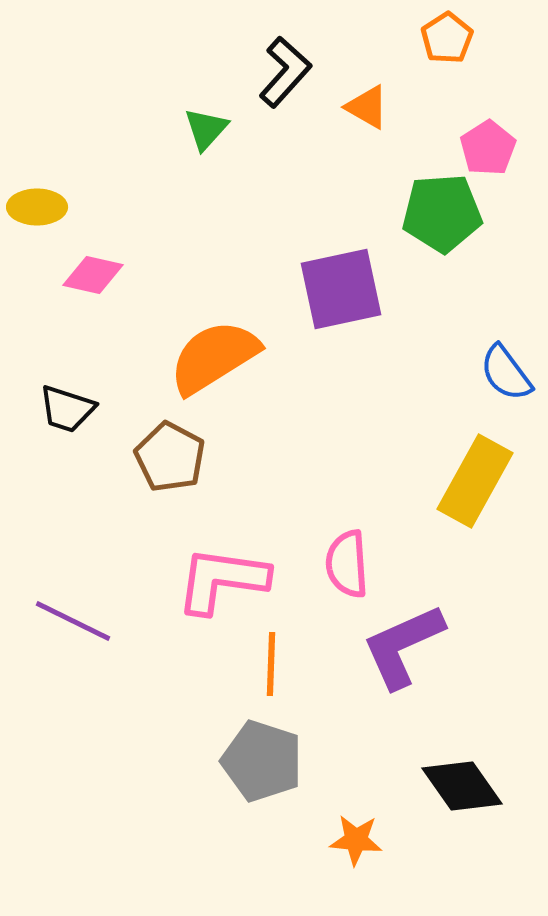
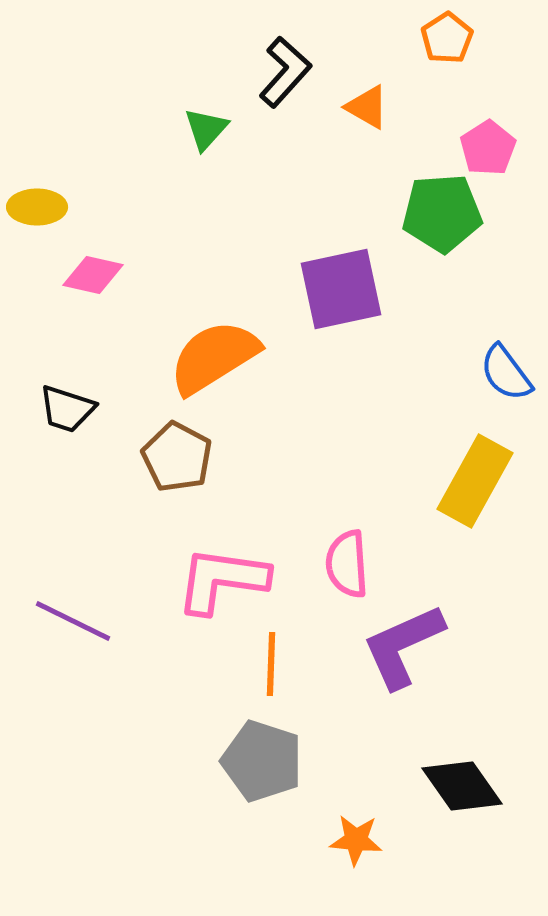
brown pentagon: moved 7 px right
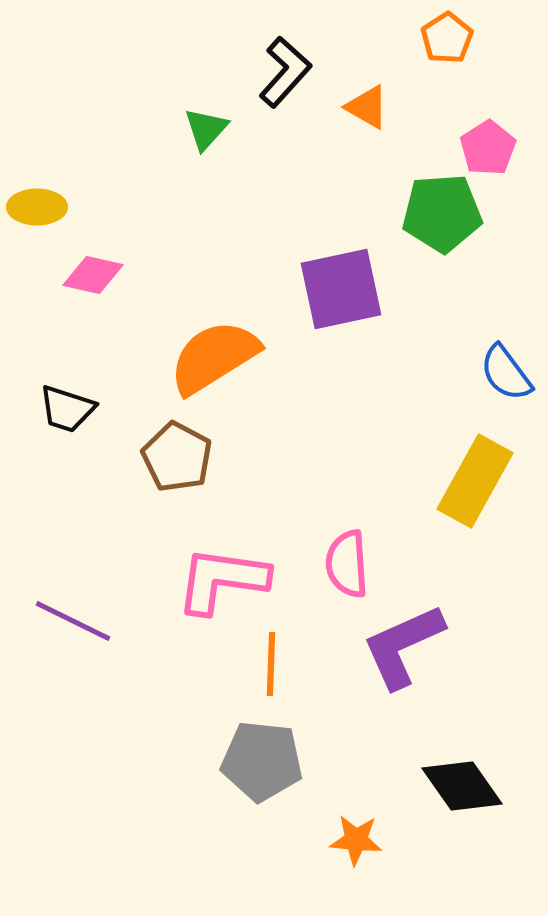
gray pentagon: rotated 12 degrees counterclockwise
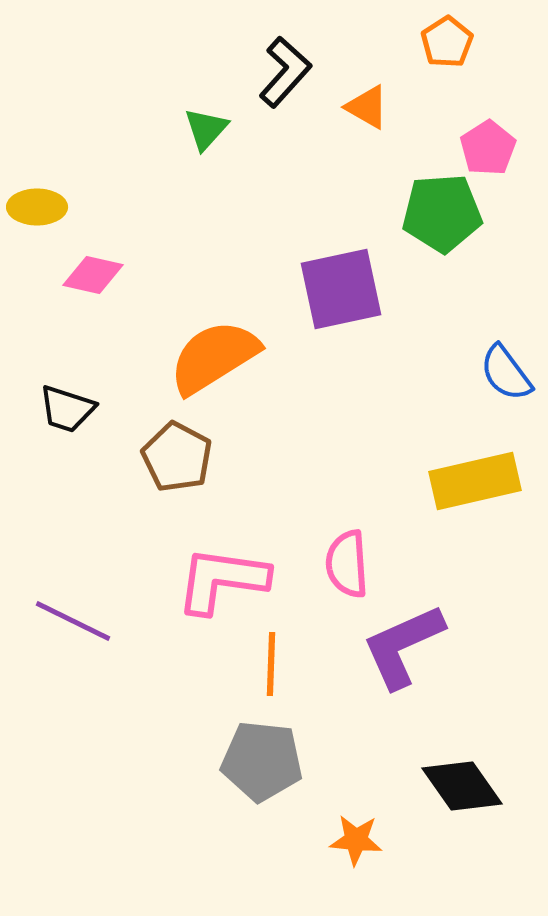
orange pentagon: moved 4 px down
yellow rectangle: rotated 48 degrees clockwise
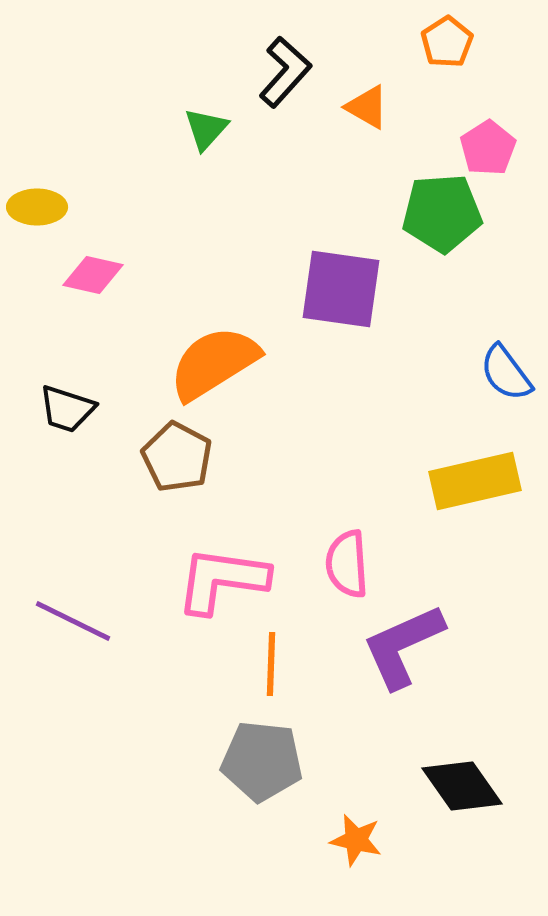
purple square: rotated 20 degrees clockwise
orange semicircle: moved 6 px down
orange star: rotated 8 degrees clockwise
